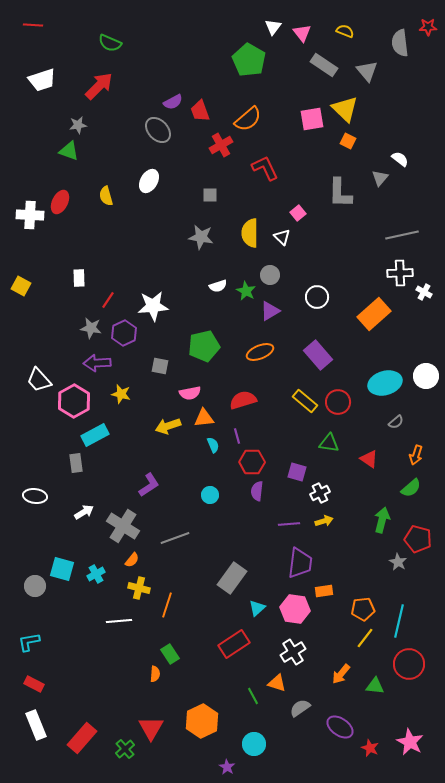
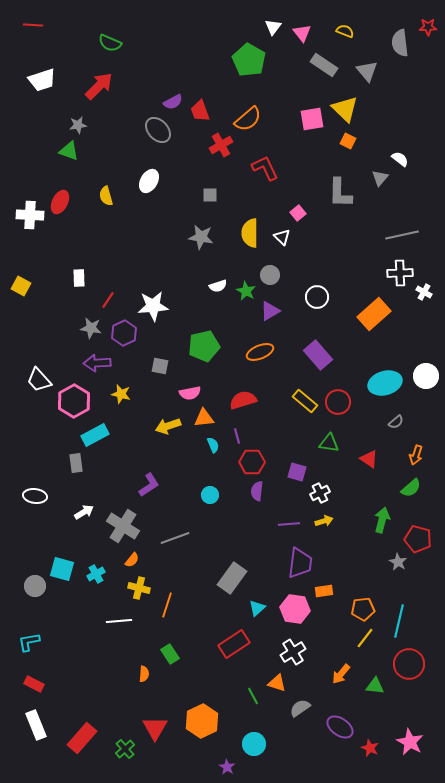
orange semicircle at (155, 674): moved 11 px left
red triangle at (151, 728): moved 4 px right
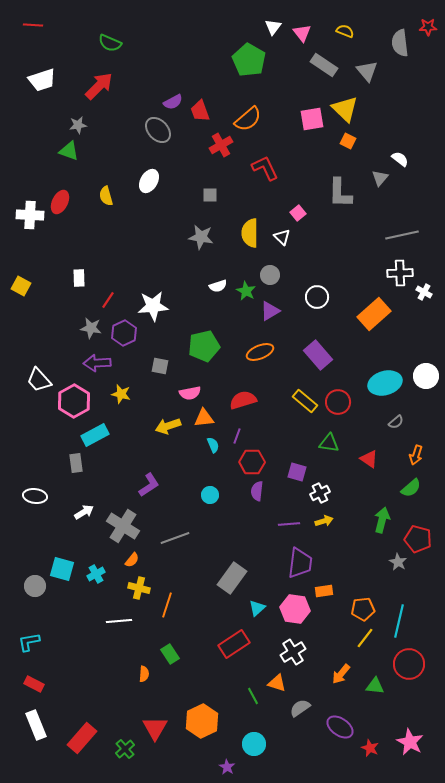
purple line at (237, 436): rotated 35 degrees clockwise
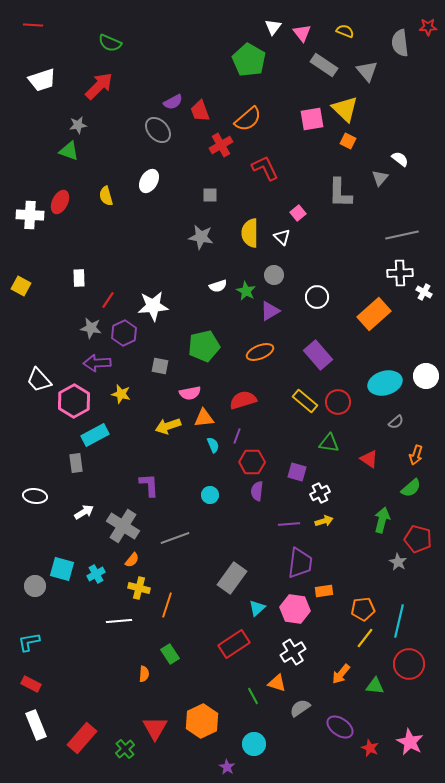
gray circle at (270, 275): moved 4 px right
purple L-shape at (149, 485): rotated 60 degrees counterclockwise
red rectangle at (34, 684): moved 3 px left
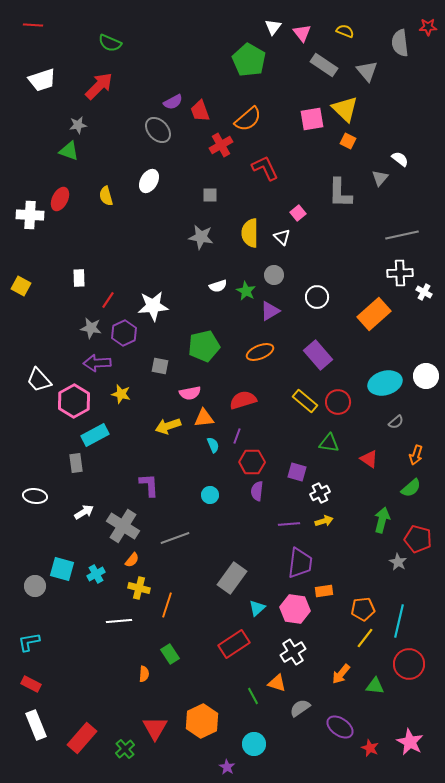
red ellipse at (60, 202): moved 3 px up
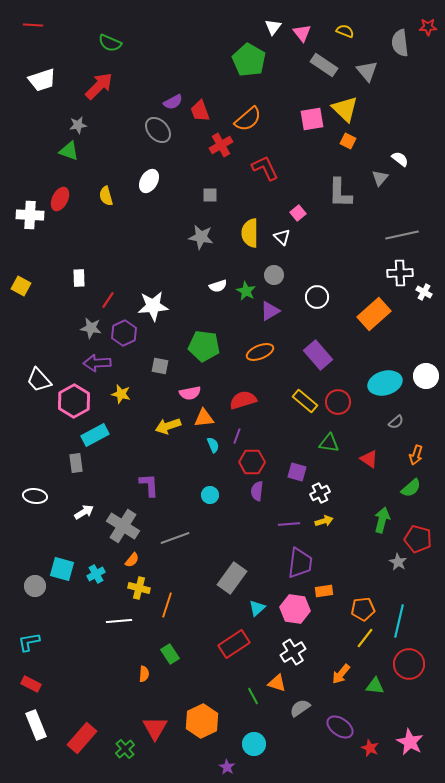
green pentagon at (204, 346): rotated 20 degrees clockwise
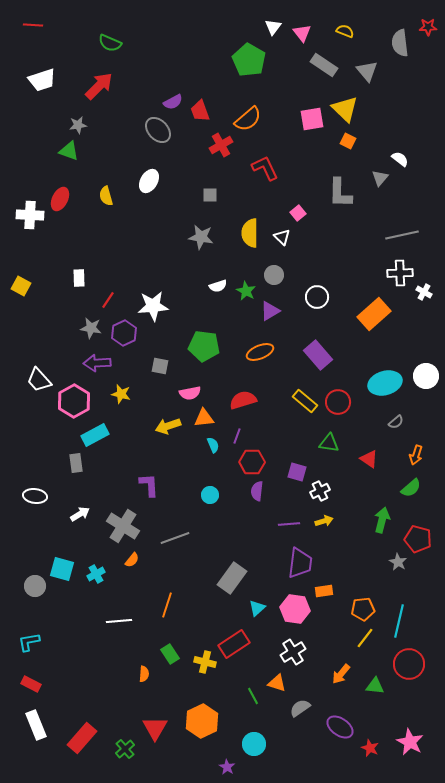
white cross at (320, 493): moved 2 px up
white arrow at (84, 512): moved 4 px left, 2 px down
yellow cross at (139, 588): moved 66 px right, 74 px down
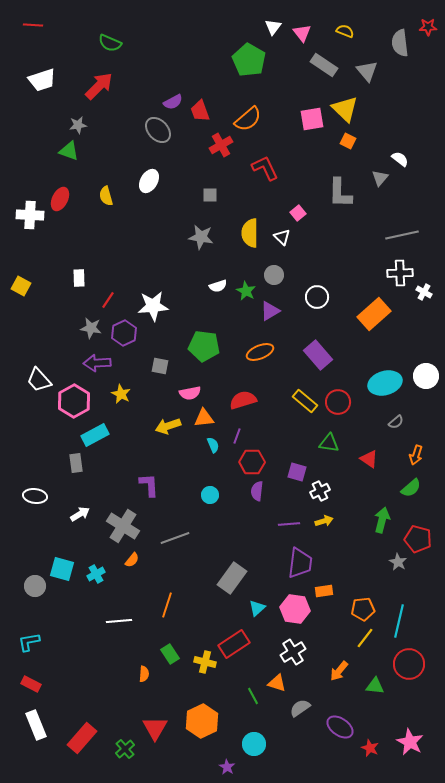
yellow star at (121, 394): rotated 12 degrees clockwise
orange arrow at (341, 674): moved 2 px left, 3 px up
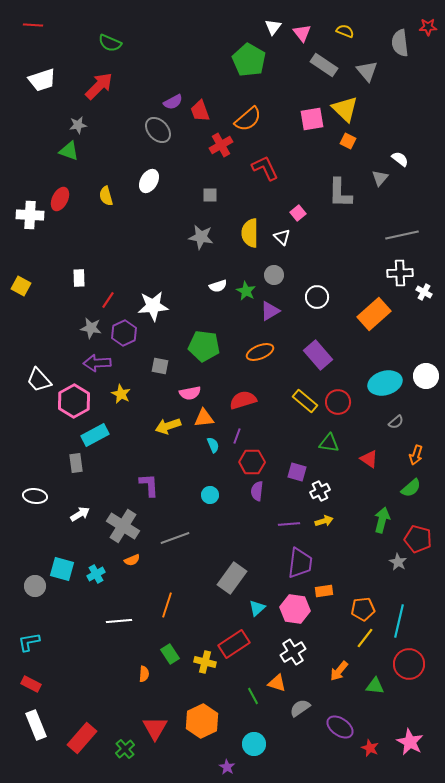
orange semicircle at (132, 560): rotated 28 degrees clockwise
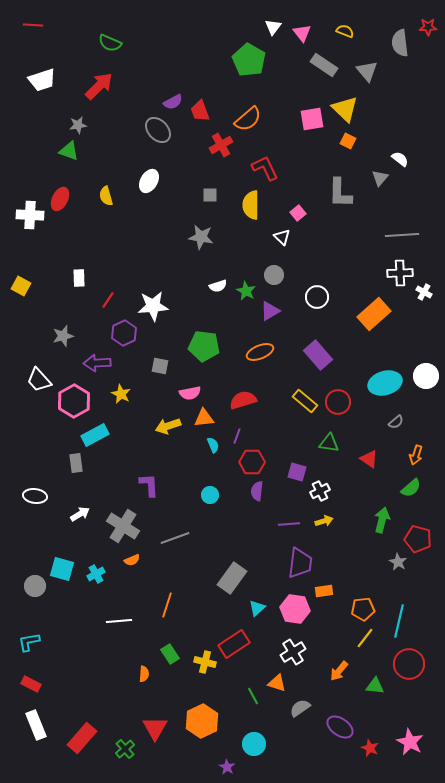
yellow semicircle at (250, 233): moved 1 px right, 28 px up
gray line at (402, 235): rotated 8 degrees clockwise
gray star at (91, 328): moved 28 px left, 8 px down; rotated 25 degrees counterclockwise
